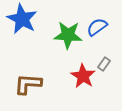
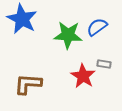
gray rectangle: rotated 64 degrees clockwise
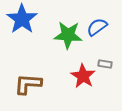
blue star: rotated 8 degrees clockwise
gray rectangle: moved 1 px right
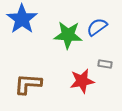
red star: moved 1 px left, 5 px down; rotated 30 degrees clockwise
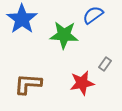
blue semicircle: moved 4 px left, 12 px up
green star: moved 4 px left
gray rectangle: rotated 64 degrees counterclockwise
red star: moved 2 px down
